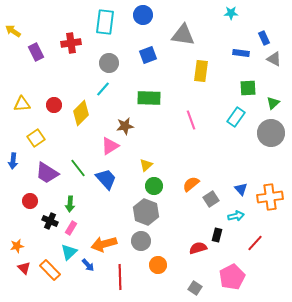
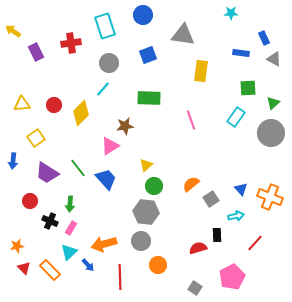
cyan rectangle at (105, 22): moved 4 px down; rotated 25 degrees counterclockwise
orange cross at (270, 197): rotated 30 degrees clockwise
gray hexagon at (146, 212): rotated 15 degrees counterclockwise
black rectangle at (217, 235): rotated 16 degrees counterclockwise
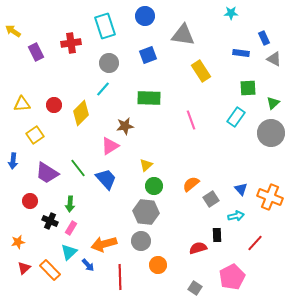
blue circle at (143, 15): moved 2 px right, 1 px down
yellow rectangle at (201, 71): rotated 40 degrees counterclockwise
yellow square at (36, 138): moved 1 px left, 3 px up
orange star at (17, 246): moved 1 px right, 4 px up
red triangle at (24, 268): rotated 32 degrees clockwise
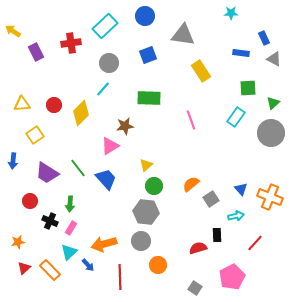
cyan rectangle at (105, 26): rotated 65 degrees clockwise
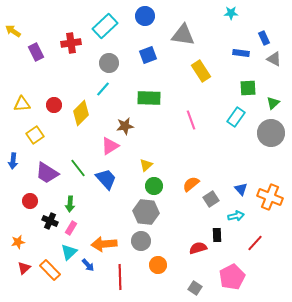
orange arrow at (104, 244): rotated 10 degrees clockwise
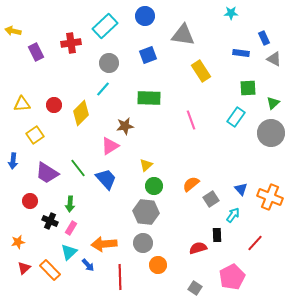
yellow arrow at (13, 31): rotated 21 degrees counterclockwise
cyan arrow at (236, 216): moved 3 px left, 1 px up; rotated 42 degrees counterclockwise
gray circle at (141, 241): moved 2 px right, 2 px down
